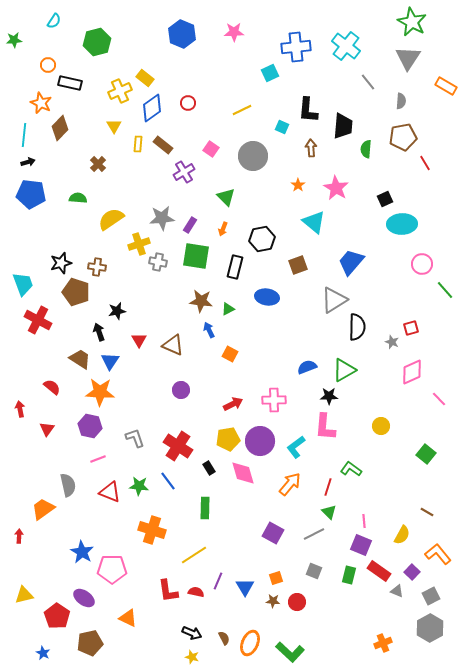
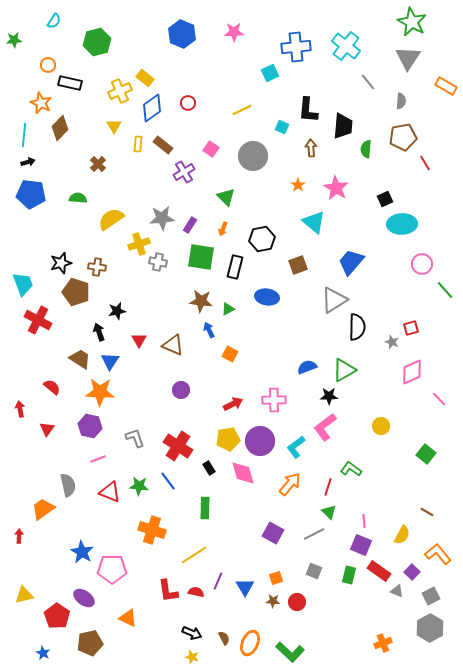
green square at (196, 256): moved 5 px right, 1 px down
pink L-shape at (325, 427): rotated 48 degrees clockwise
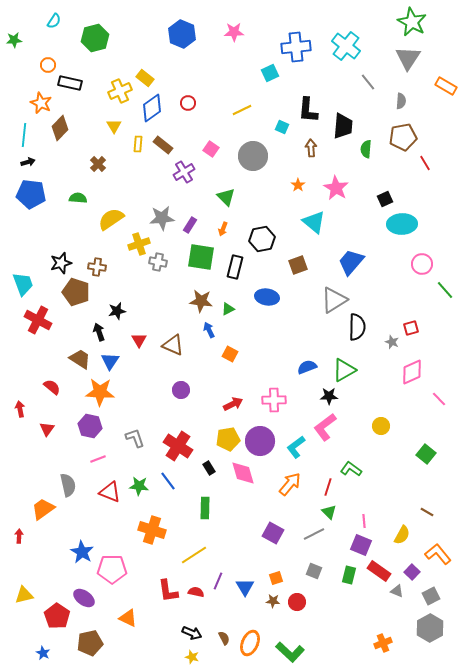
green hexagon at (97, 42): moved 2 px left, 4 px up
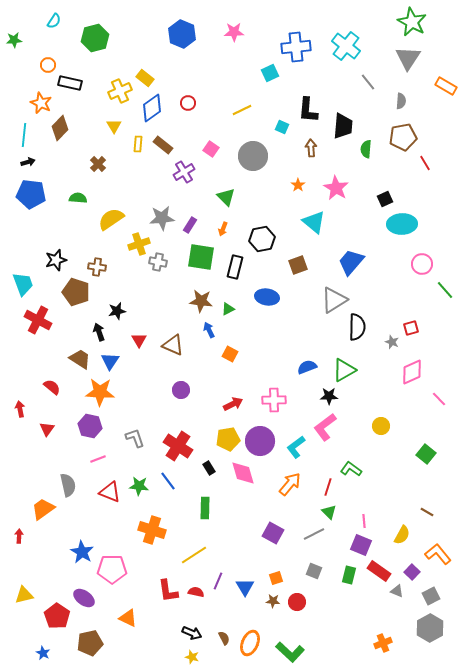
black star at (61, 263): moved 5 px left, 3 px up
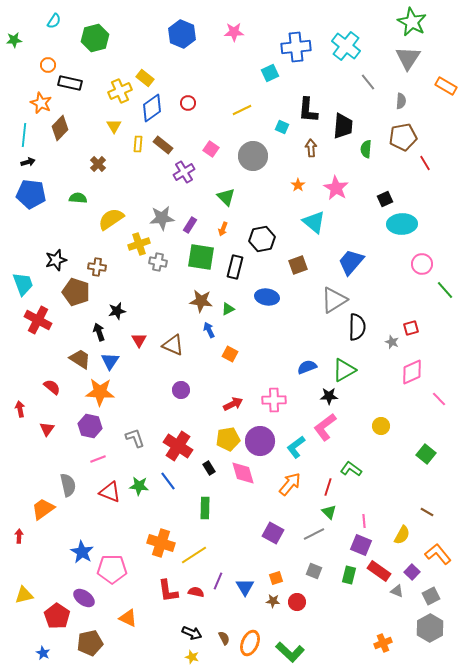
orange cross at (152, 530): moved 9 px right, 13 px down
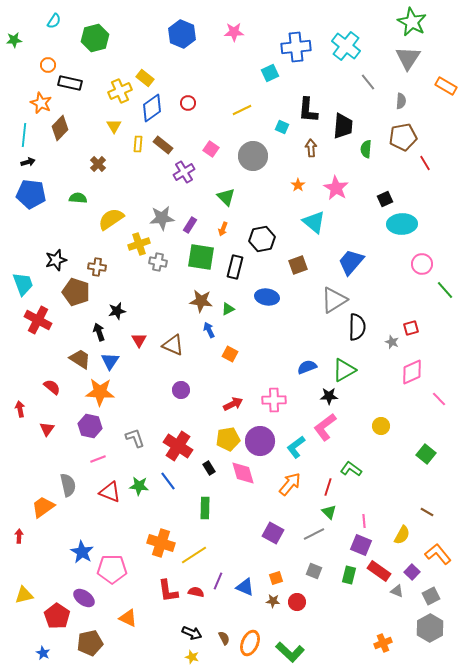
orange trapezoid at (43, 509): moved 2 px up
blue triangle at (245, 587): rotated 36 degrees counterclockwise
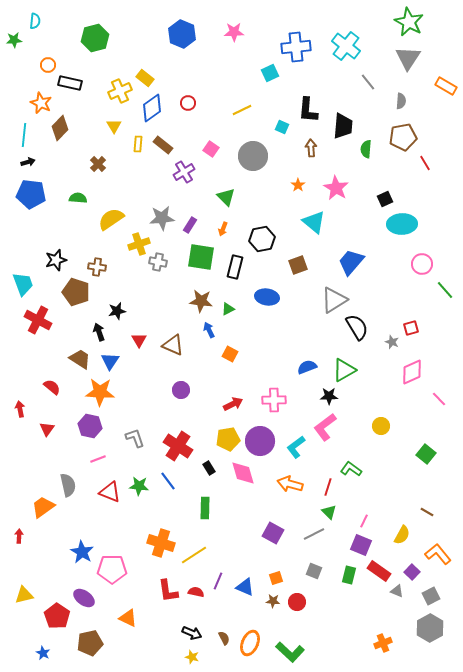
cyan semicircle at (54, 21): moved 19 px left; rotated 28 degrees counterclockwise
green star at (412, 22): moved 3 px left
black semicircle at (357, 327): rotated 32 degrees counterclockwise
orange arrow at (290, 484): rotated 115 degrees counterclockwise
pink line at (364, 521): rotated 32 degrees clockwise
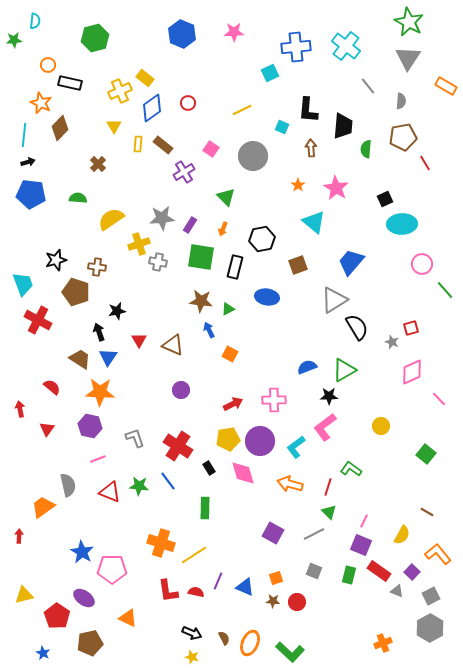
gray line at (368, 82): moved 4 px down
blue triangle at (110, 361): moved 2 px left, 4 px up
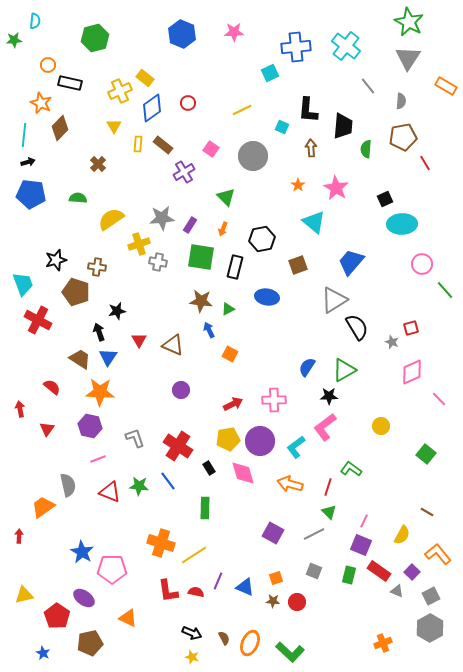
blue semicircle at (307, 367): rotated 36 degrees counterclockwise
